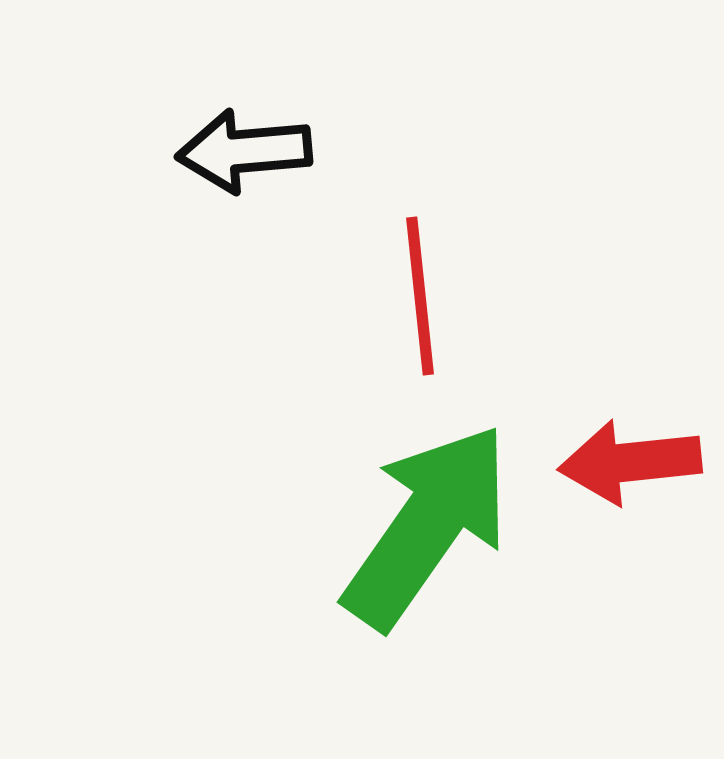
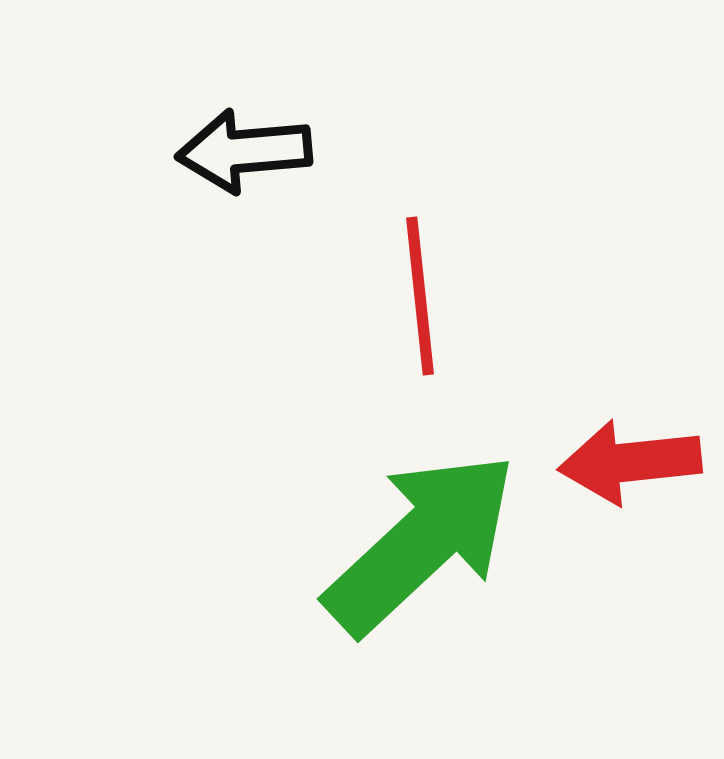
green arrow: moved 6 px left, 17 px down; rotated 12 degrees clockwise
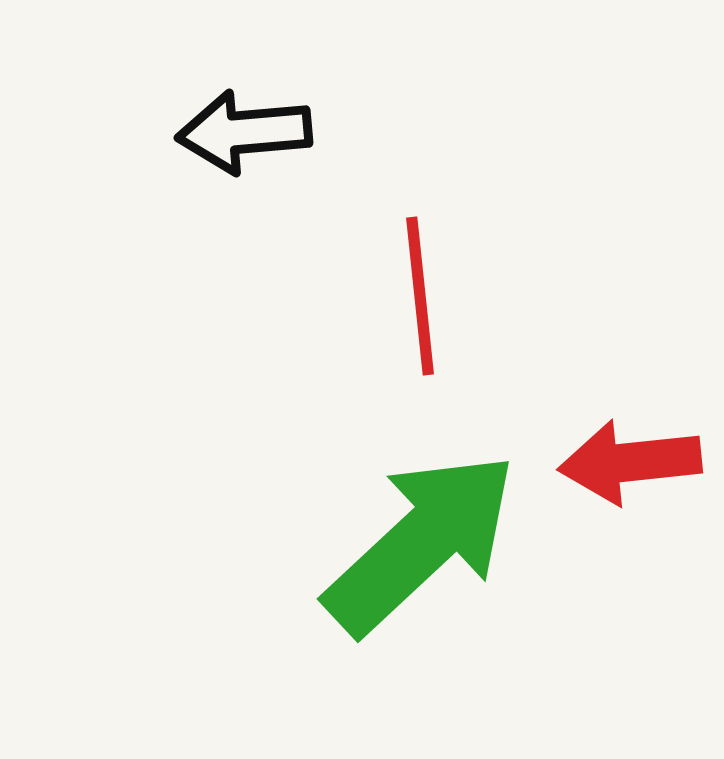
black arrow: moved 19 px up
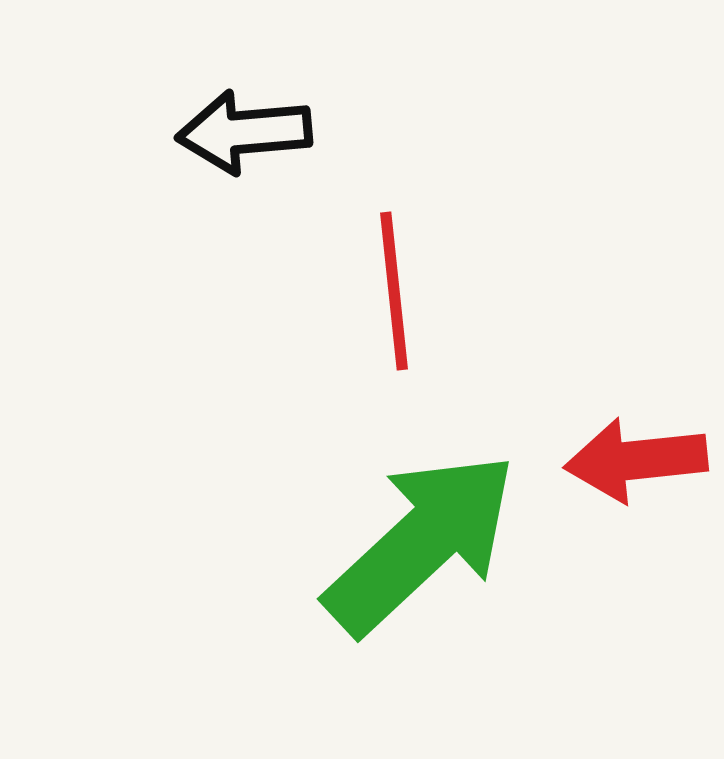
red line: moved 26 px left, 5 px up
red arrow: moved 6 px right, 2 px up
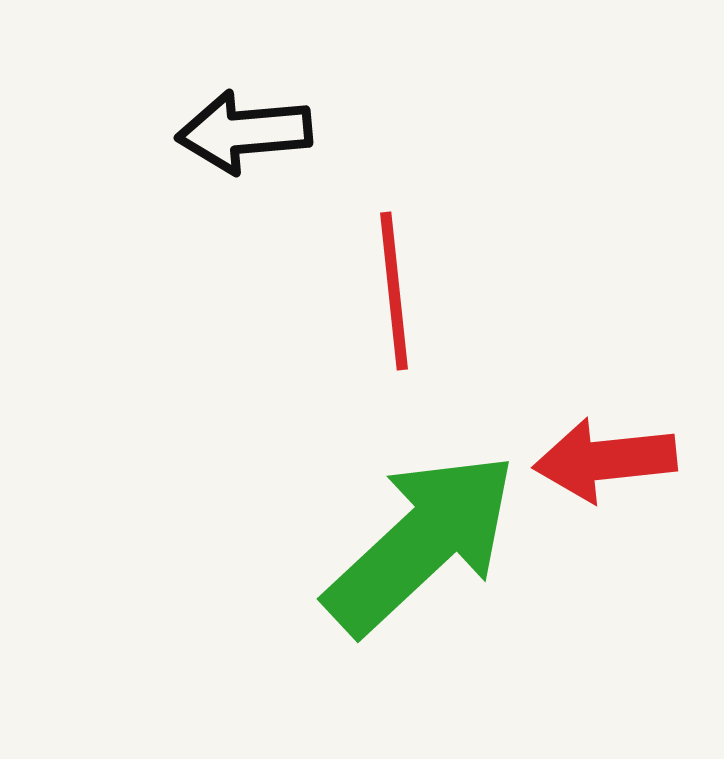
red arrow: moved 31 px left
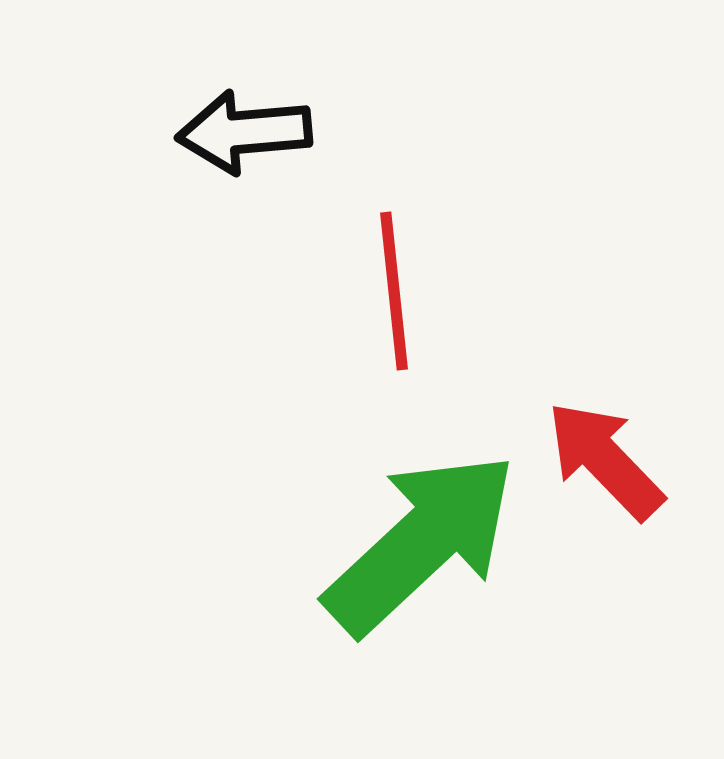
red arrow: rotated 52 degrees clockwise
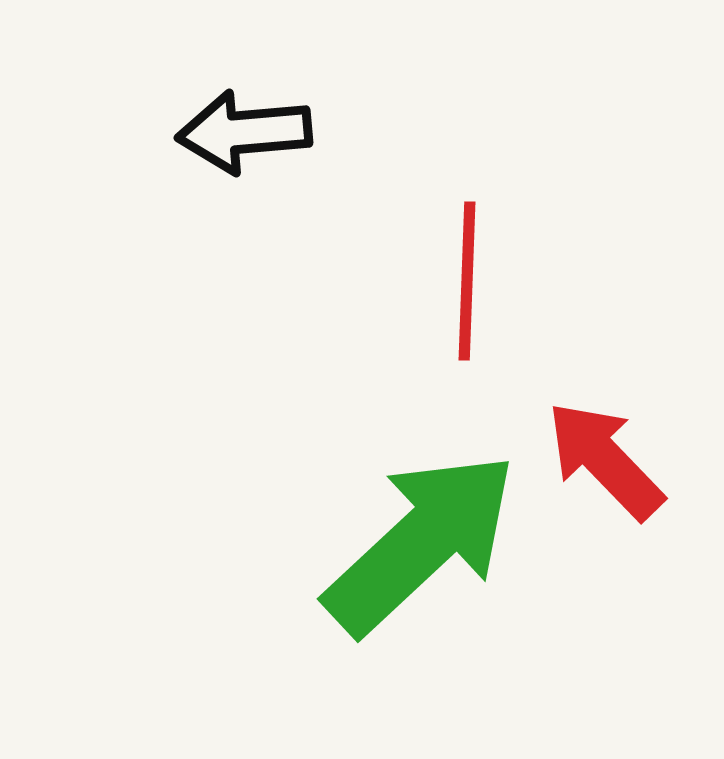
red line: moved 73 px right, 10 px up; rotated 8 degrees clockwise
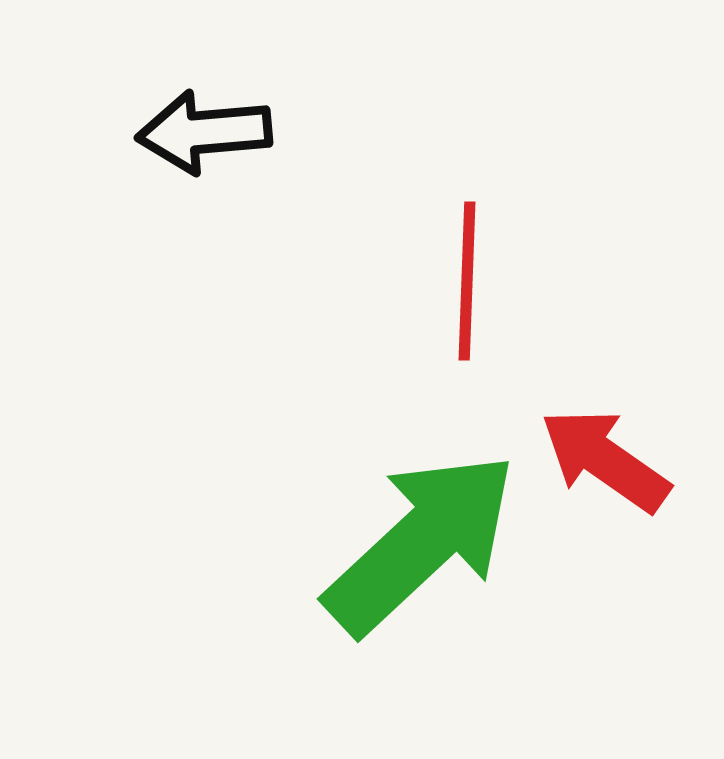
black arrow: moved 40 px left
red arrow: rotated 11 degrees counterclockwise
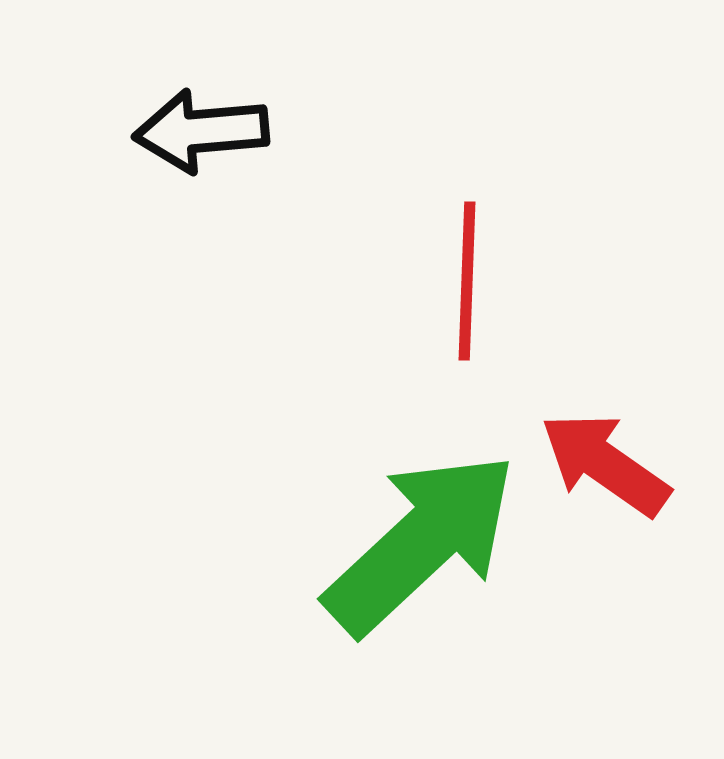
black arrow: moved 3 px left, 1 px up
red arrow: moved 4 px down
